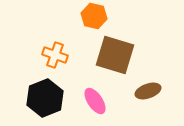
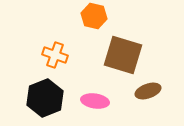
brown square: moved 8 px right
pink ellipse: rotated 48 degrees counterclockwise
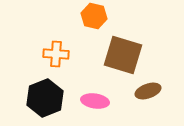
orange cross: moved 1 px right, 1 px up; rotated 15 degrees counterclockwise
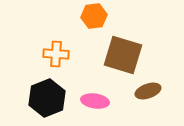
orange hexagon: rotated 20 degrees counterclockwise
black hexagon: moved 2 px right
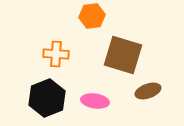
orange hexagon: moved 2 px left
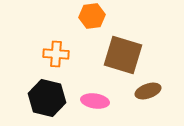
black hexagon: rotated 24 degrees counterclockwise
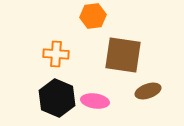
orange hexagon: moved 1 px right
brown square: rotated 9 degrees counterclockwise
black hexagon: moved 10 px right; rotated 9 degrees clockwise
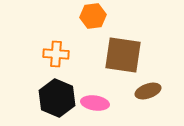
pink ellipse: moved 2 px down
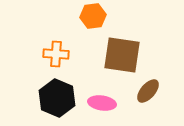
brown square: moved 1 px left
brown ellipse: rotated 30 degrees counterclockwise
pink ellipse: moved 7 px right
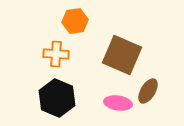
orange hexagon: moved 18 px left, 5 px down
brown square: rotated 15 degrees clockwise
brown ellipse: rotated 10 degrees counterclockwise
pink ellipse: moved 16 px right
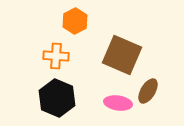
orange hexagon: rotated 20 degrees counterclockwise
orange cross: moved 2 px down
